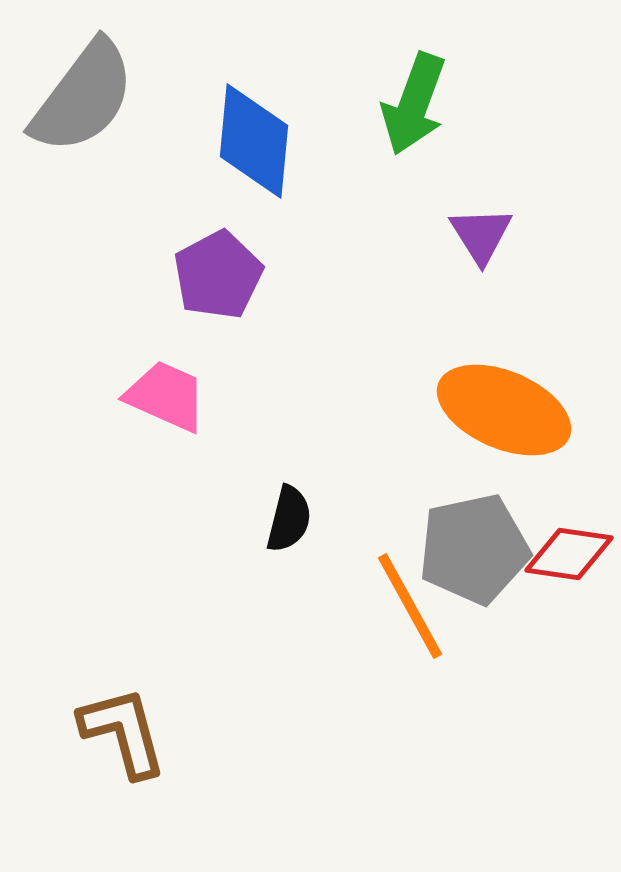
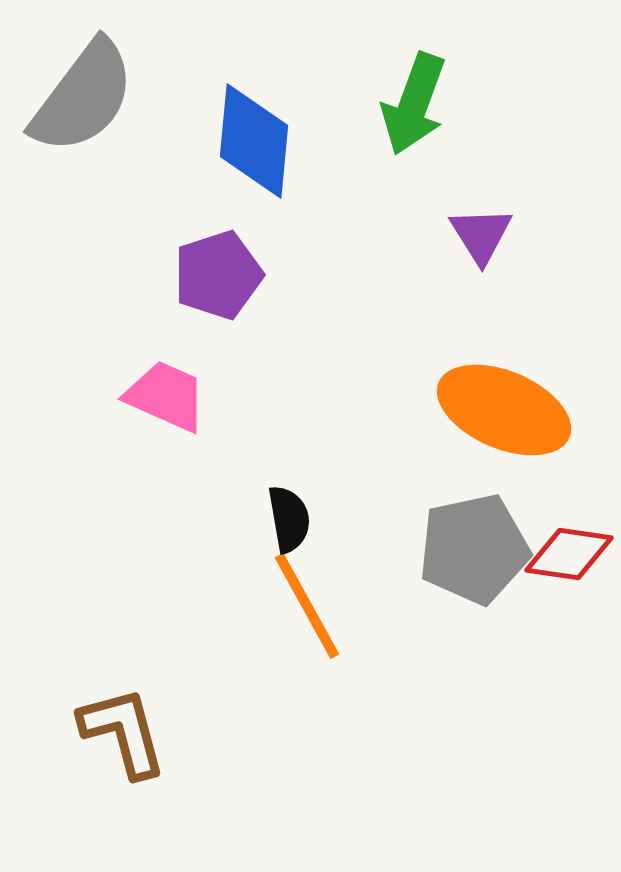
purple pentagon: rotated 10 degrees clockwise
black semicircle: rotated 24 degrees counterclockwise
orange line: moved 103 px left
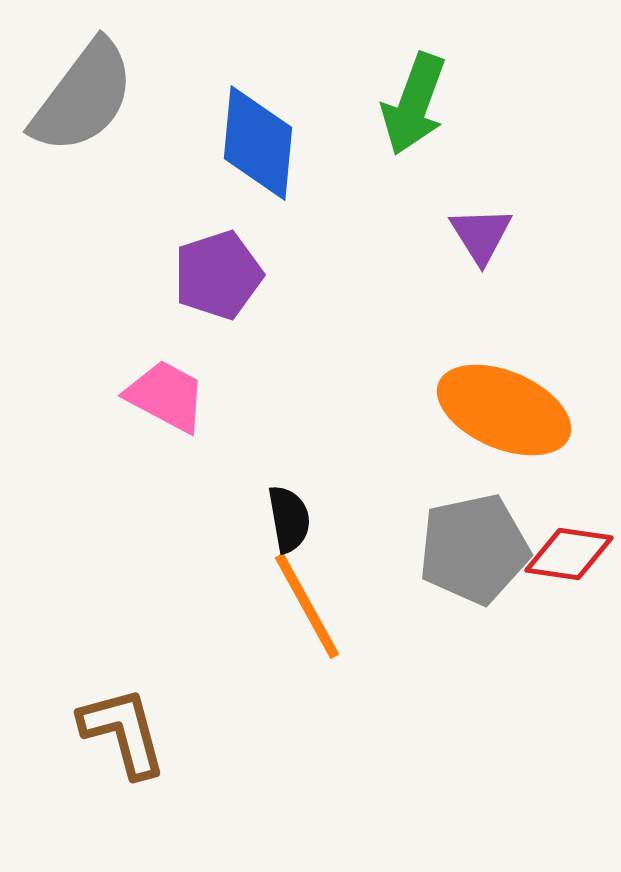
blue diamond: moved 4 px right, 2 px down
pink trapezoid: rotated 4 degrees clockwise
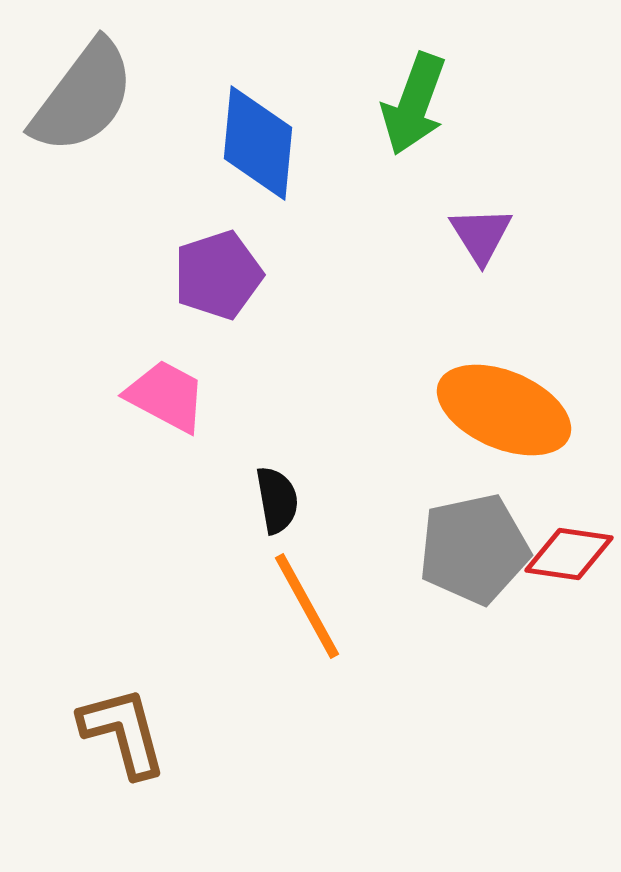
black semicircle: moved 12 px left, 19 px up
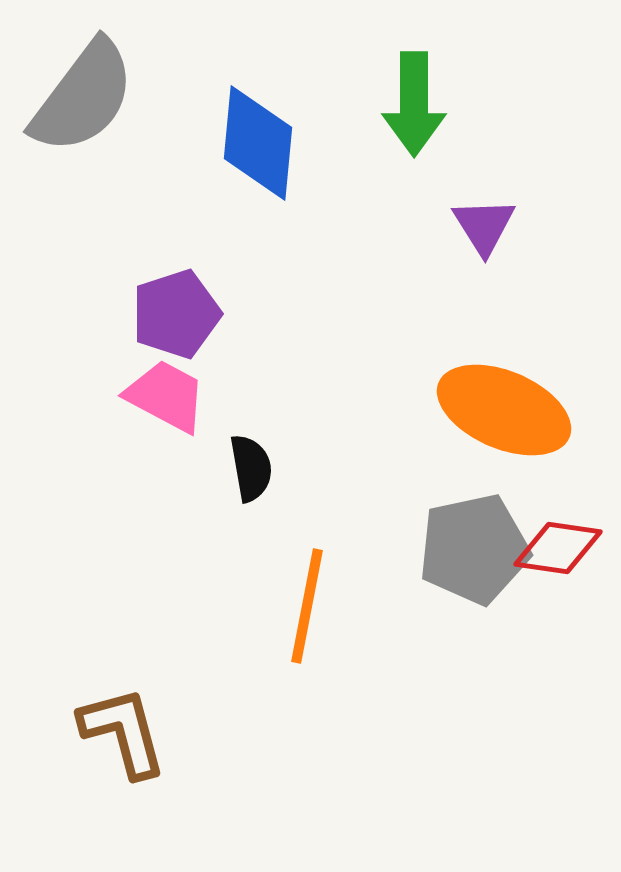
green arrow: rotated 20 degrees counterclockwise
purple triangle: moved 3 px right, 9 px up
purple pentagon: moved 42 px left, 39 px down
black semicircle: moved 26 px left, 32 px up
red diamond: moved 11 px left, 6 px up
orange line: rotated 40 degrees clockwise
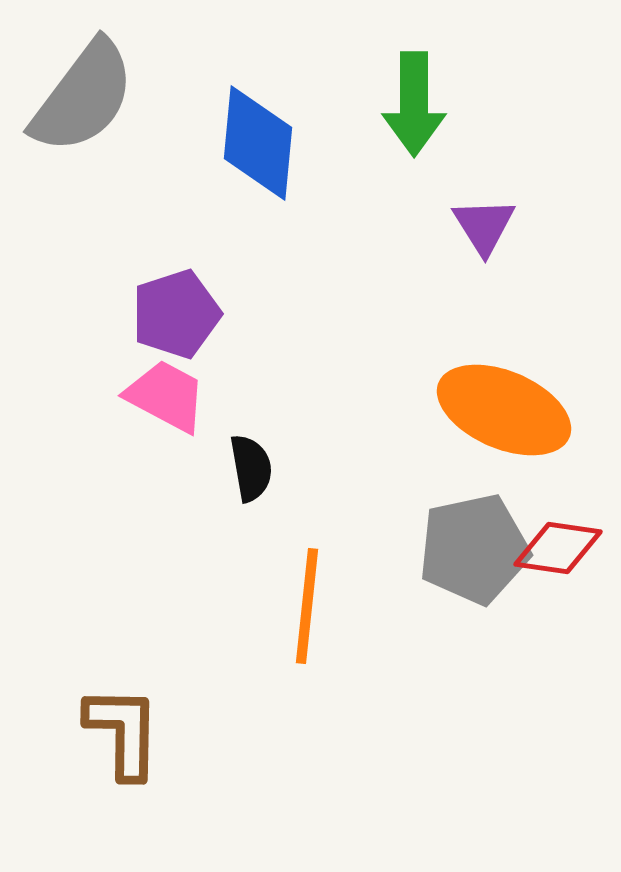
orange line: rotated 5 degrees counterclockwise
brown L-shape: rotated 16 degrees clockwise
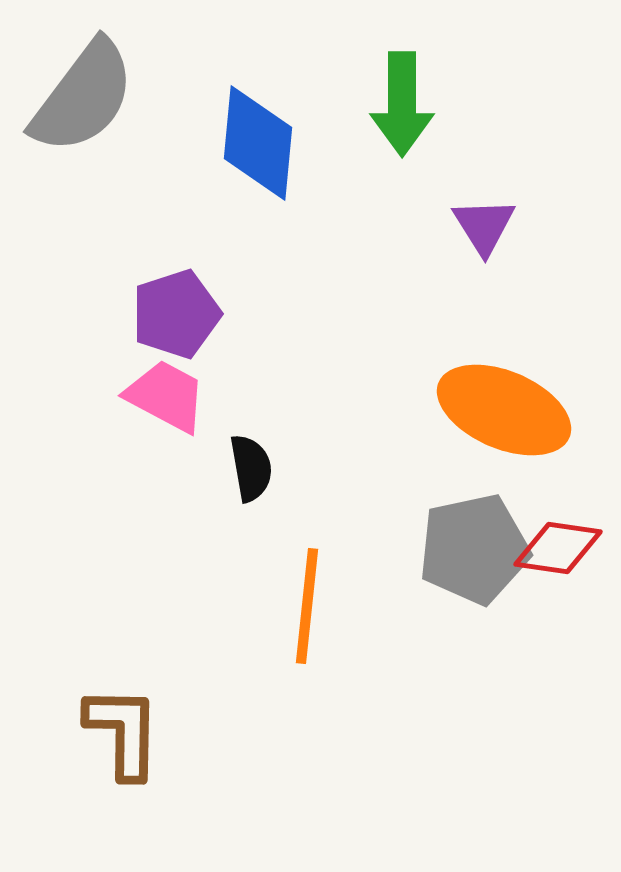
green arrow: moved 12 px left
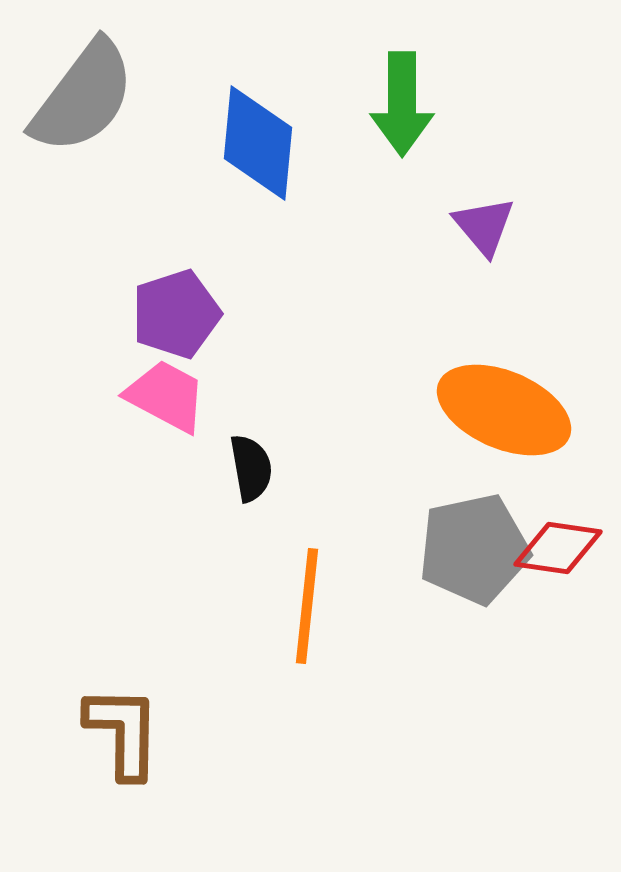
purple triangle: rotated 8 degrees counterclockwise
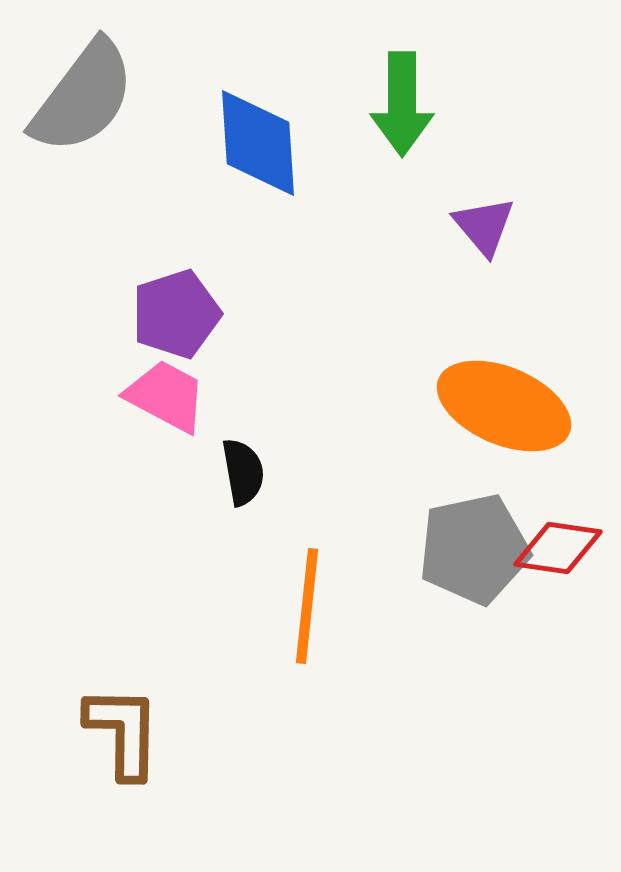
blue diamond: rotated 9 degrees counterclockwise
orange ellipse: moved 4 px up
black semicircle: moved 8 px left, 4 px down
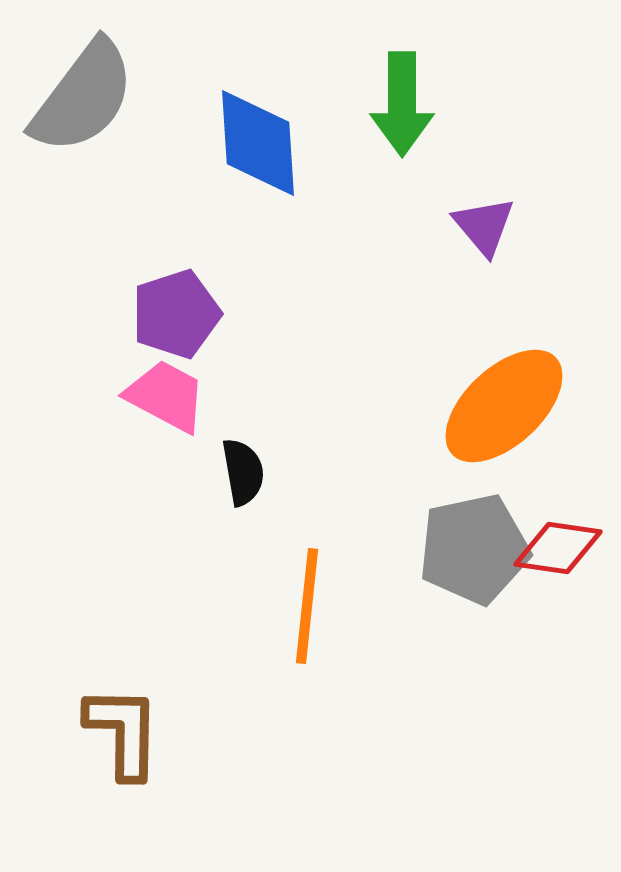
orange ellipse: rotated 66 degrees counterclockwise
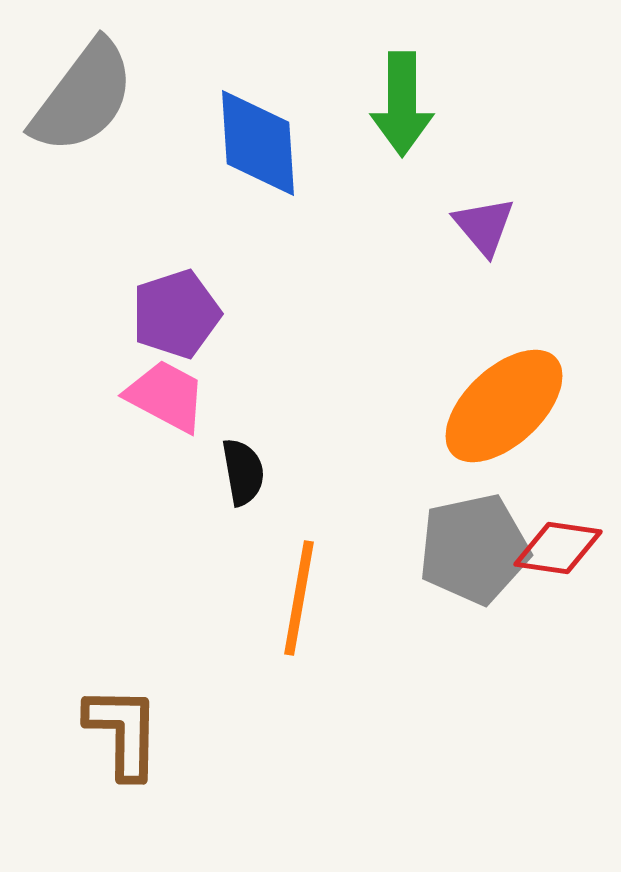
orange line: moved 8 px left, 8 px up; rotated 4 degrees clockwise
